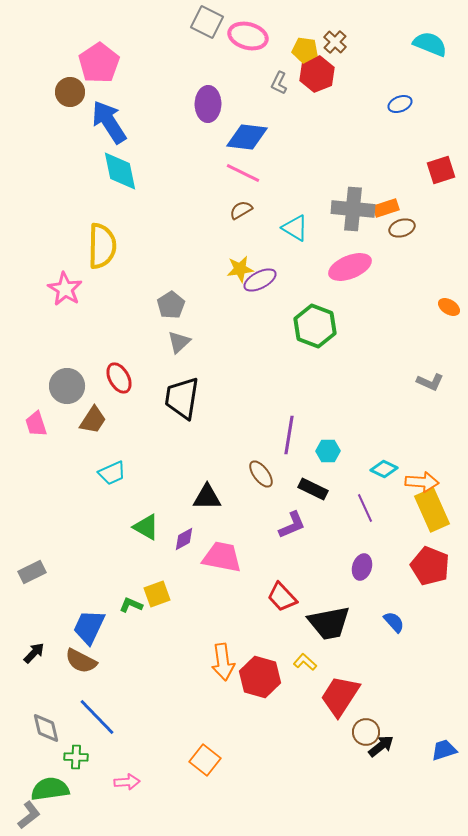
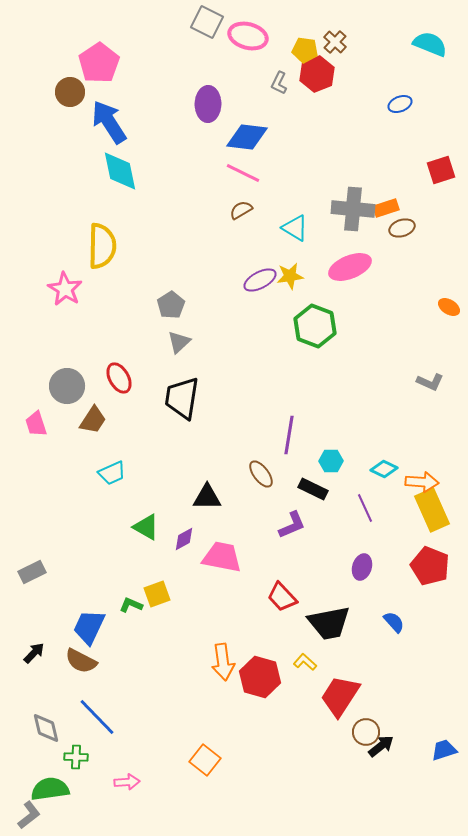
yellow star at (240, 269): moved 50 px right, 7 px down
cyan hexagon at (328, 451): moved 3 px right, 10 px down
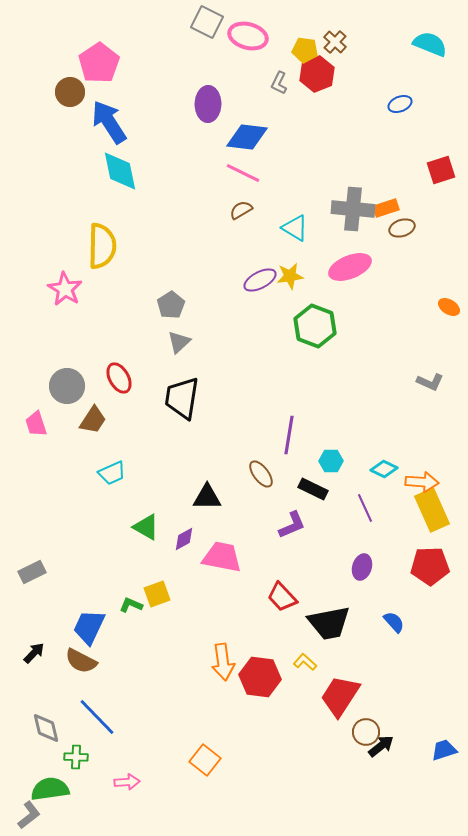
red pentagon at (430, 566): rotated 24 degrees counterclockwise
red hexagon at (260, 677): rotated 9 degrees counterclockwise
